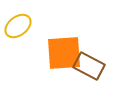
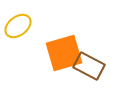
orange square: rotated 12 degrees counterclockwise
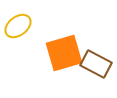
brown rectangle: moved 7 px right, 2 px up
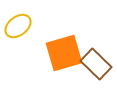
brown rectangle: rotated 16 degrees clockwise
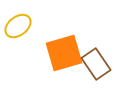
brown rectangle: rotated 12 degrees clockwise
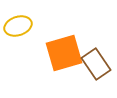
yellow ellipse: rotated 20 degrees clockwise
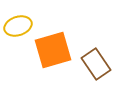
orange square: moved 11 px left, 3 px up
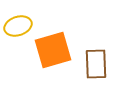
brown rectangle: rotated 32 degrees clockwise
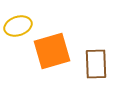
orange square: moved 1 px left, 1 px down
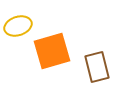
brown rectangle: moved 1 px right, 3 px down; rotated 12 degrees counterclockwise
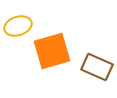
brown rectangle: rotated 52 degrees counterclockwise
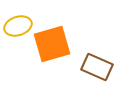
orange square: moved 7 px up
